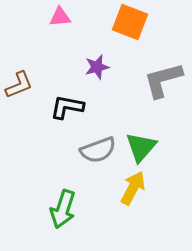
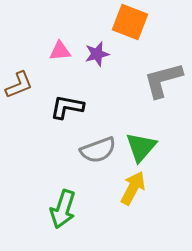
pink triangle: moved 34 px down
purple star: moved 13 px up
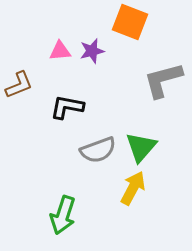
purple star: moved 5 px left, 3 px up
green arrow: moved 6 px down
